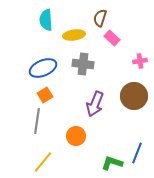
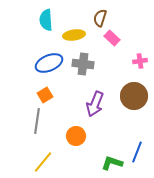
blue ellipse: moved 6 px right, 5 px up
blue line: moved 1 px up
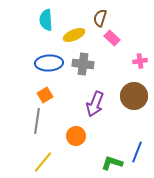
yellow ellipse: rotated 15 degrees counterclockwise
blue ellipse: rotated 20 degrees clockwise
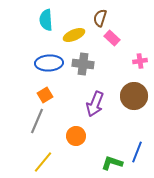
gray line: rotated 15 degrees clockwise
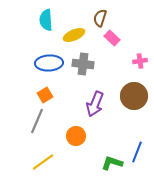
yellow line: rotated 15 degrees clockwise
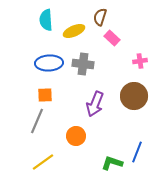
brown semicircle: moved 1 px up
yellow ellipse: moved 4 px up
orange square: rotated 28 degrees clockwise
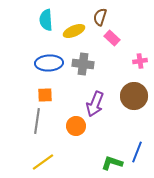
gray line: rotated 15 degrees counterclockwise
orange circle: moved 10 px up
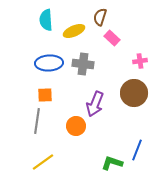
brown circle: moved 3 px up
blue line: moved 2 px up
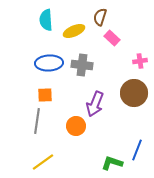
gray cross: moved 1 px left, 1 px down
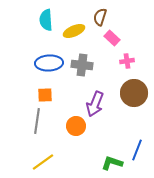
pink cross: moved 13 px left
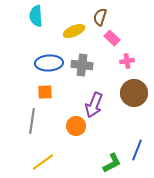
cyan semicircle: moved 10 px left, 4 px up
orange square: moved 3 px up
purple arrow: moved 1 px left, 1 px down
gray line: moved 5 px left
green L-shape: rotated 135 degrees clockwise
